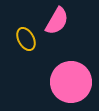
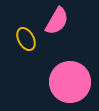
pink circle: moved 1 px left
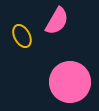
yellow ellipse: moved 4 px left, 3 px up
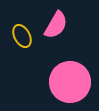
pink semicircle: moved 1 px left, 4 px down
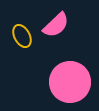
pink semicircle: rotated 16 degrees clockwise
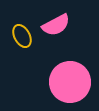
pink semicircle: rotated 16 degrees clockwise
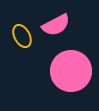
pink circle: moved 1 px right, 11 px up
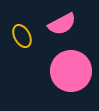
pink semicircle: moved 6 px right, 1 px up
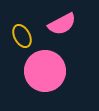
pink circle: moved 26 px left
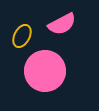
yellow ellipse: rotated 55 degrees clockwise
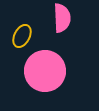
pink semicircle: moved 6 px up; rotated 64 degrees counterclockwise
